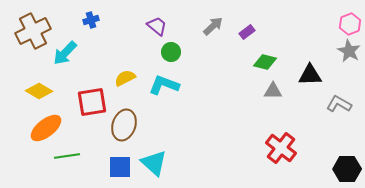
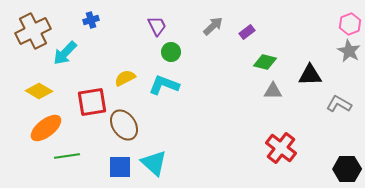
purple trapezoid: rotated 25 degrees clockwise
brown ellipse: rotated 52 degrees counterclockwise
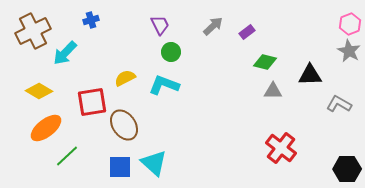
purple trapezoid: moved 3 px right, 1 px up
green line: rotated 35 degrees counterclockwise
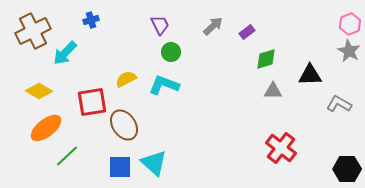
green diamond: moved 1 px right, 3 px up; rotated 30 degrees counterclockwise
yellow semicircle: moved 1 px right, 1 px down
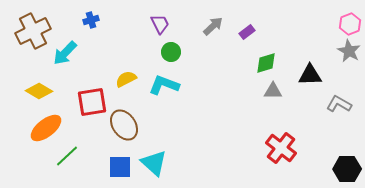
purple trapezoid: moved 1 px up
green diamond: moved 4 px down
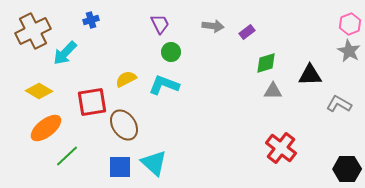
gray arrow: rotated 50 degrees clockwise
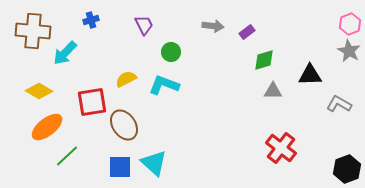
purple trapezoid: moved 16 px left, 1 px down
brown cross: rotated 32 degrees clockwise
green diamond: moved 2 px left, 3 px up
orange ellipse: moved 1 px right, 1 px up
black hexagon: rotated 20 degrees counterclockwise
